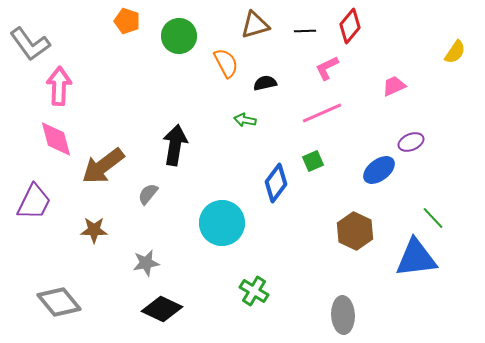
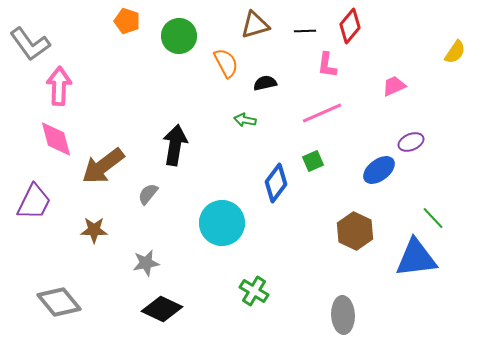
pink L-shape: moved 3 px up; rotated 56 degrees counterclockwise
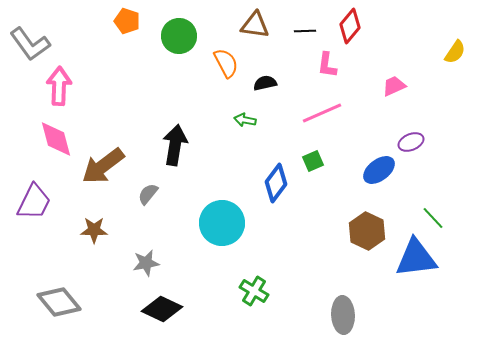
brown triangle: rotated 24 degrees clockwise
brown hexagon: moved 12 px right
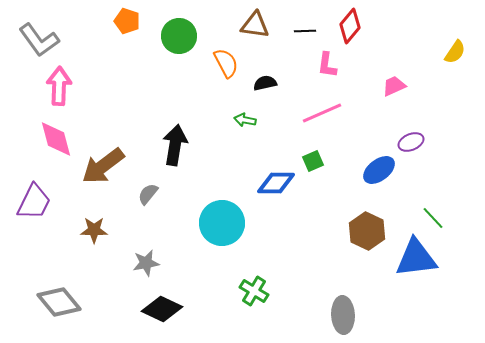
gray L-shape: moved 9 px right, 4 px up
blue diamond: rotated 54 degrees clockwise
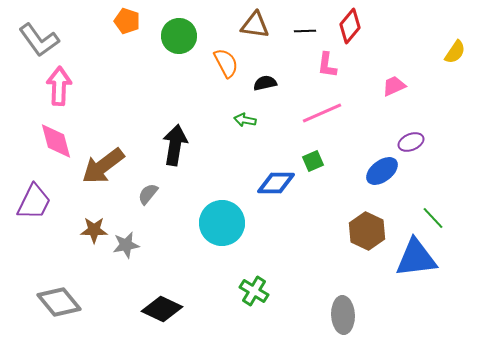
pink diamond: moved 2 px down
blue ellipse: moved 3 px right, 1 px down
gray star: moved 20 px left, 18 px up
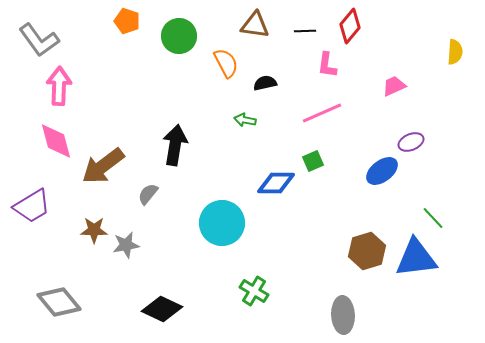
yellow semicircle: rotated 30 degrees counterclockwise
purple trapezoid: moved 2 px left, 4 px down; rotated 33 degrees clockwise
brown hexagon: moved 20 px down; rotated 18 degrees clockwise
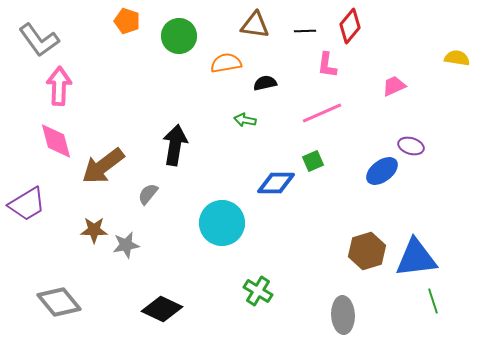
yellow semicircle: moved 2 px right, 6 px down; rotated 85 degrees counterclockwise
orange semicircle: rotated 72 degrees counterclockwise
purple ellipse: moved 4 px down; rotated 40 degrees clockwise
purple trapezoid: moved 5 px left, 2 px up
green line: moved 83 px down; rotated 25 degrees clockwise
green cross: moved 4 px right
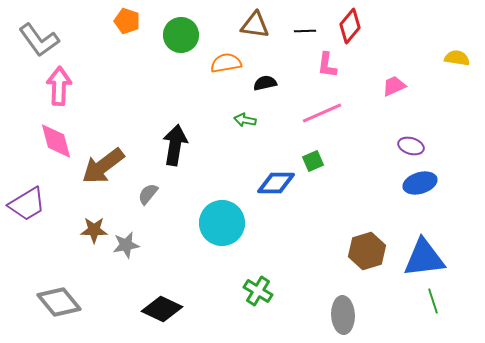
green circle: moved 2 px right, 1 px up
blue ellipse: moved 38 px right, 12 px down; rotated 20 degrees clockwise
blue triangle: moved 8 px right
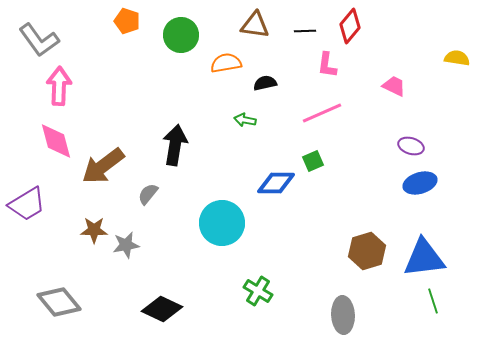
pink trapezoid: rotated 50 degrees clockwise
